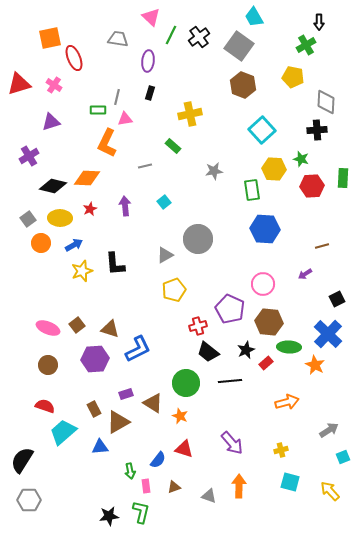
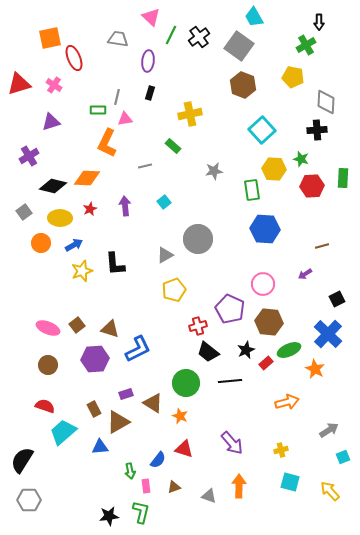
gray square at (28, 219): moved 4 px left, 7 px up
green ellipse at (289, 347): moved 3 px down; rotated 25 degrees counterclockwise
orange star at (315, 365): moved 4 px down
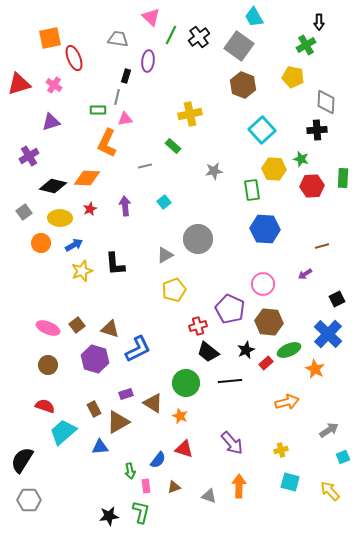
black rectangle at (150, 93): moved 24 px left, 17 px up
purple hexagon at (95, 359): rotated 20 degrees clockwise
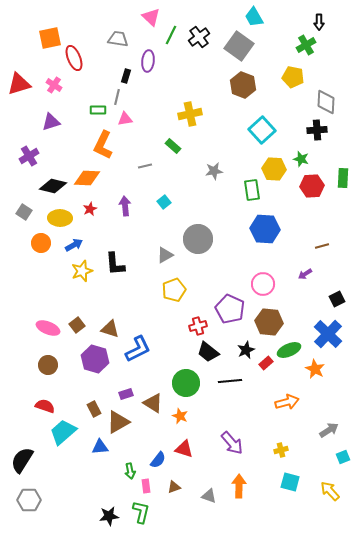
orange L-shape at (107, 143): moved 4 px left, 2 px down
gray square at (24, 212): rotated 21 degrees counterclockwise
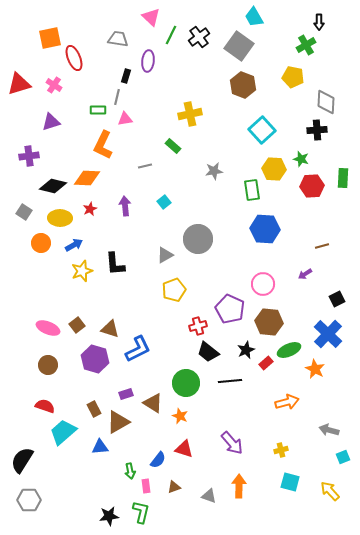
purple cross at (29, 156): rotated 24 degrees clockwise
gray arrow at (329, 430): rotated 132 degrees counterclockwise
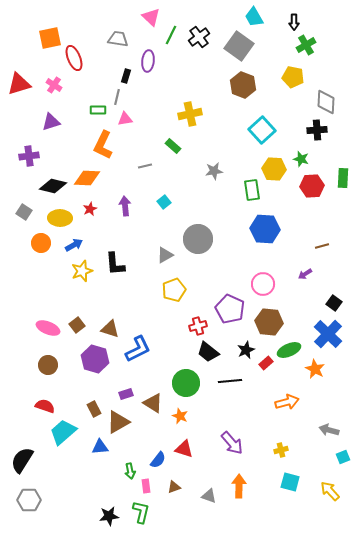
black arrow at (319, 22): moved 25 px left
black square at (337, 299): moved 3 px left, 4 px down; rotated 28 degrees counterclockwise
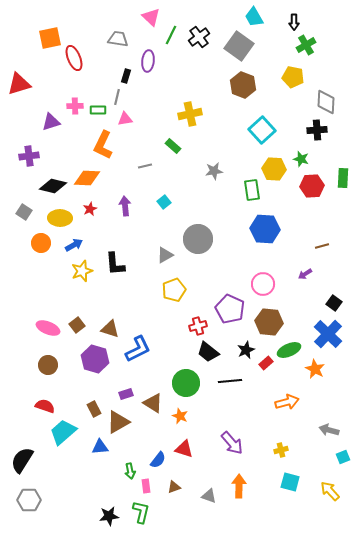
pink cross at (54, 85): moved 21 px right, 21 px down; rotated 35 degrees counterclockwise
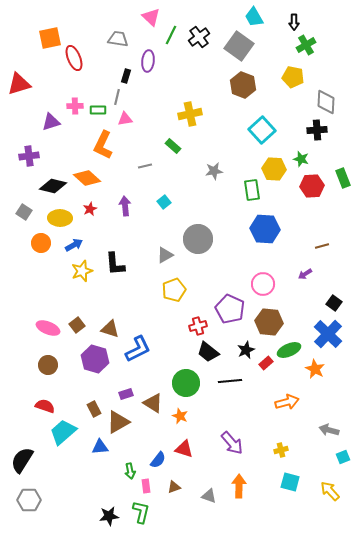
orange diamond at (87, 178): rotated 40 degrees clockwise
green rectangle at (343, 178): rotated 24 degrees counterclockwise
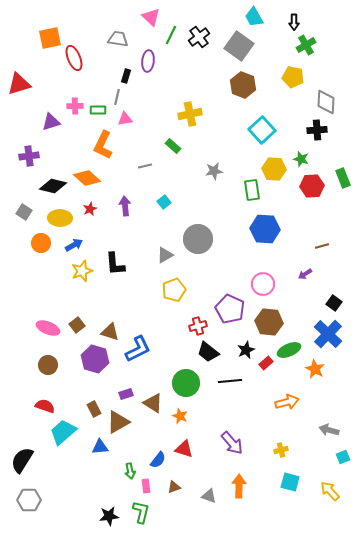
brown triangle at (110, 329): moved 3 px down
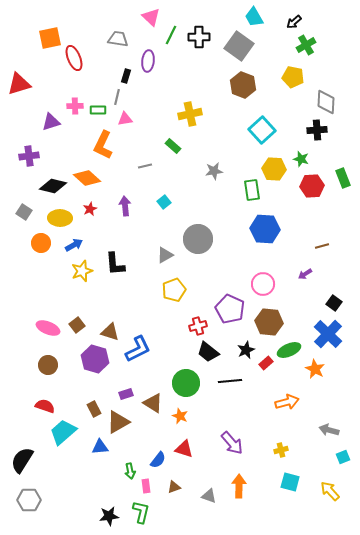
black arrow at (294, 22): rotated 49 degrees clockwise
black cross at (199, 37): rotated 35 degrees clockwise
